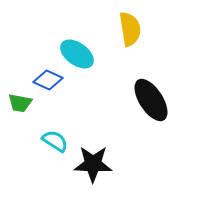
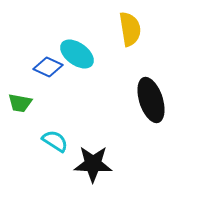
blue diamond: moved 13 px up
black ellipse: rotated 15 degrees clockwise
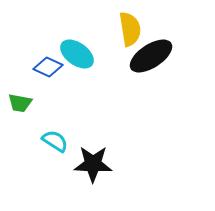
black ellipse: moved 44 px up; rotated 75 degrees clockwise
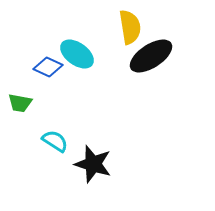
yellow semicircle: moved 2 px up
black star: rotated 15 degrees clockwise
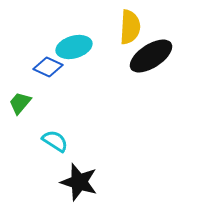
yellow semicircle: rotated 12 degrees clockwise
cyan ellipse: moved 3 px left, 7 px up; rotated 52 degrees counterclockwise
green trapezoid: rotated 120 degrees clockwise
black star: moved 14 px left, 18 px down
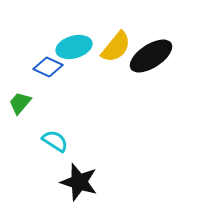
yellow semicircle: moved 14 px left, 20 px down; rotated 36 degrees clockwise
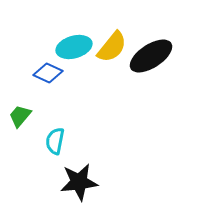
yellow semicircle: moved 4 px left
blue diamond: moved 6 px down
green trapezoid: moved 13 px down
cyan semicircle: rotated 112 degrees counterclockwise
black star: rotated 24 degrees counterclockwise
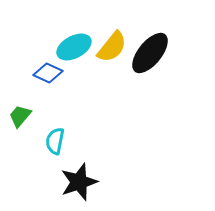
cyan ellipse: rotated 12 degrees counterclockwise
black ellipse: moved 1 px left, 3 px up; rotated 18 degrees counterclockwise
black star: rotated 12 degrees counterclockwise
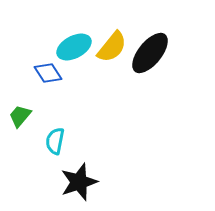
blue diamond: rotated 32 degrees clockwise
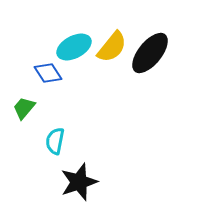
green trapezoid: moved 4 px right, 8 px up
